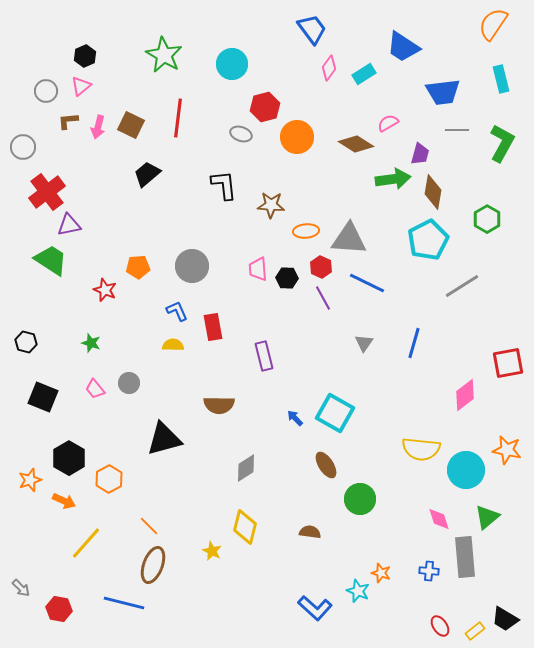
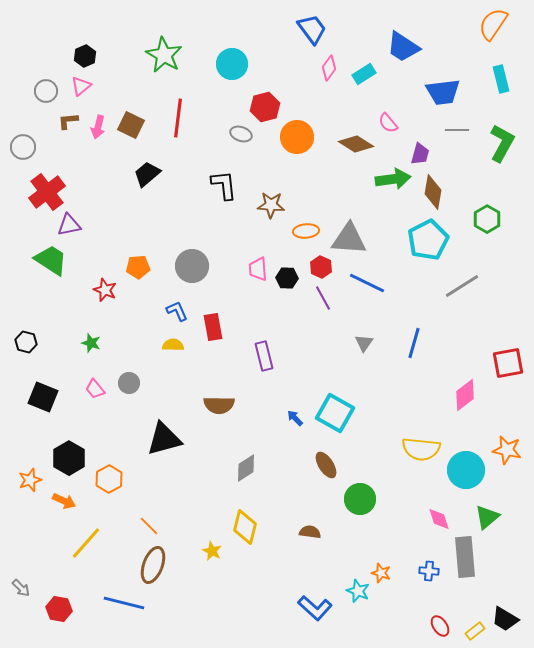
pink semicircle at (388, 123): rotated 100 degrees counterclockwise
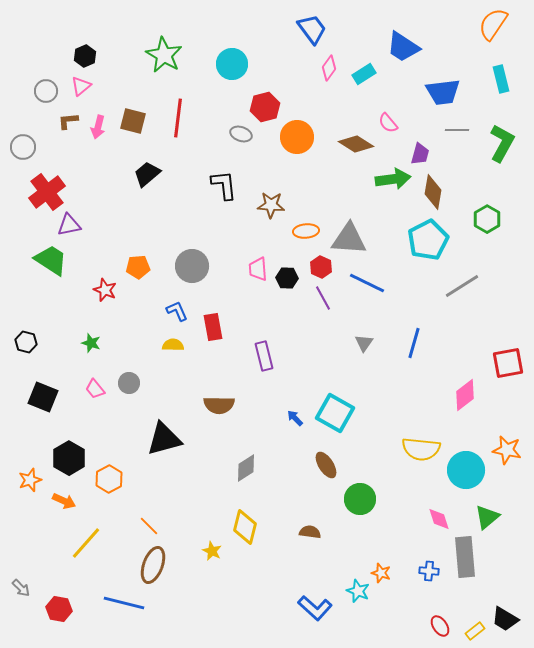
brown square at (131, 125): moved 2 px right, 4 px up; rotated 12 degrees counterclockwise
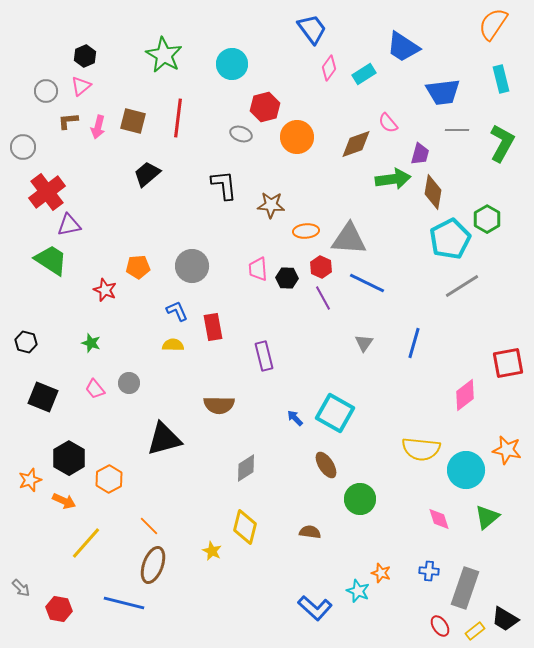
brown diamond at (356, 144): rotated 52 degrees counterclockwise
cyan pentagon at (428, 240): moved 22 px right, 1 px up
gray rectangle at (465, 557): moved 31 px down; rotated 24 degrees clockwise
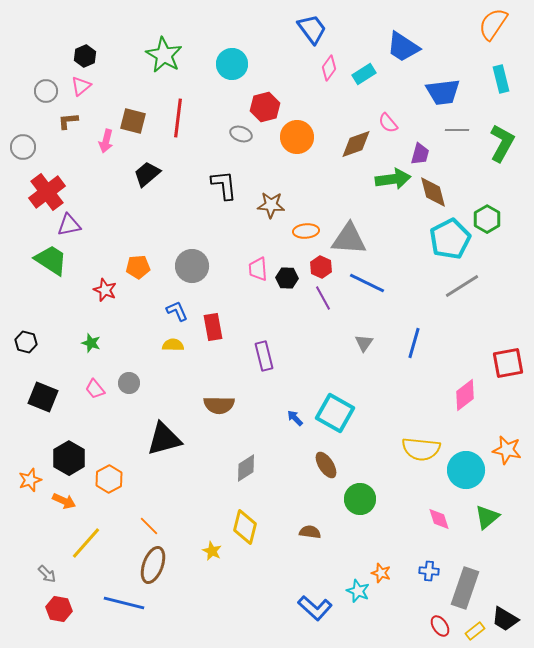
pink arrow at (98, 127): moved 8 px right, 14 px down
brown diamond at (433, 192): rotated 24 degrees counterclockwise
gray arrow at (21, 588): moved 26 px right, 14 px up
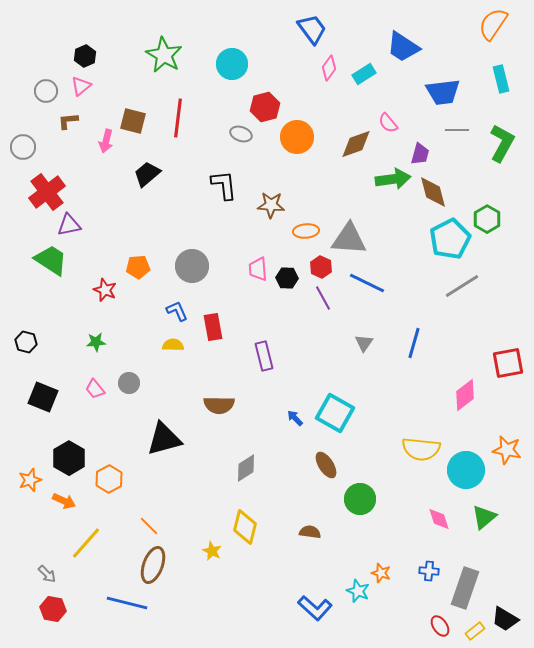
green star at (91, 343): moved 5 px right, 1 px up; rotated 24 degrees counterclockwise
green triangle at (487, 517): moved 3 px left
blue line at (124, 603): moved 3 px right
red hexagon at (59, 609): moved 6 px left
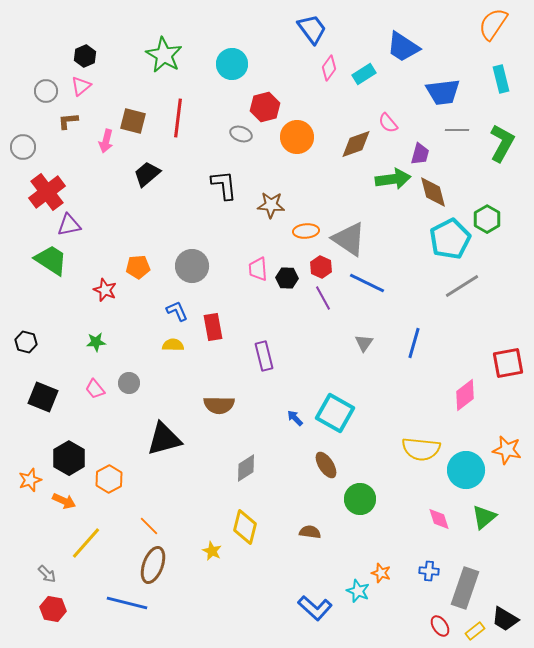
gray triangle at (349, 239): rotated 30 degrees clockwise
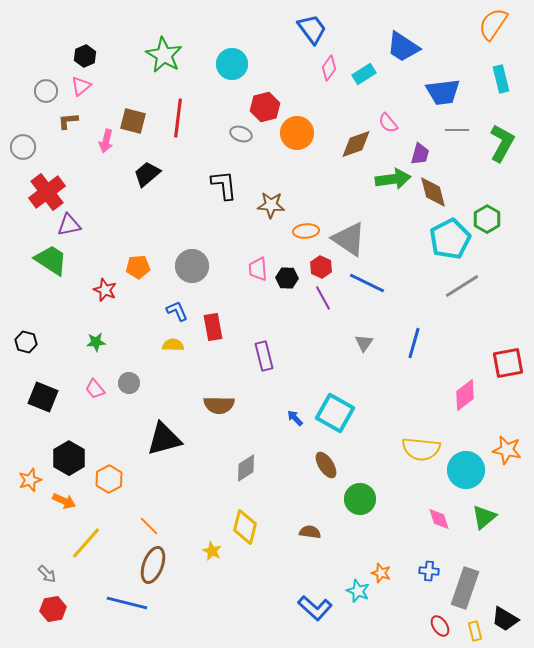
orange circle at (297, 137): moved 4 px up
red hexagon at (53, 609): rotated 20 degrees counterclockwise
yellow rectangle at (475, 631): rotated 66 degrees counterclockwise
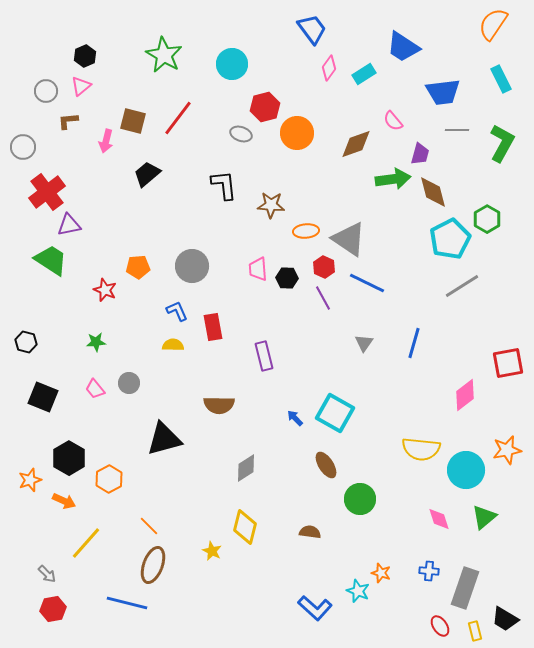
cyan rectangle at (501, 79): rotated 12 degrees counterclockwise
red line at (178, 118): rotated 30 degrees clockwise
pink semicircle at (388, 123): moved 5 px right, 2 px up
red hexagon at (321, 267): moved 3 px right
orange star at (507, 450): rotated 24 degrees counterclockwise
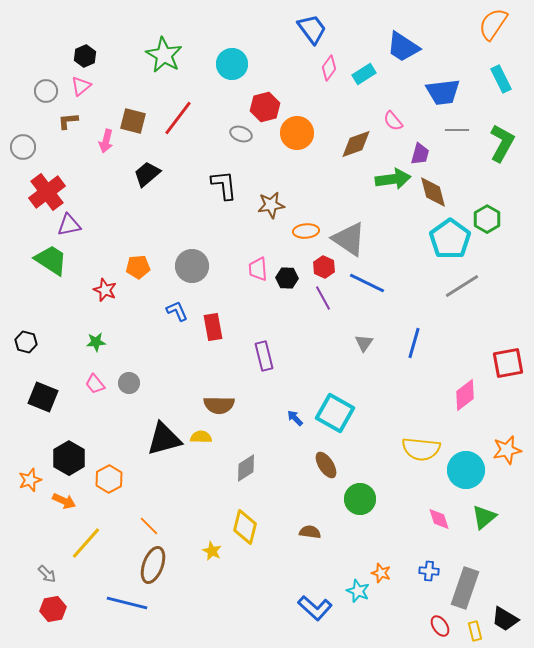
brown star at (271, 205): rotated 12 degrees counterclockwise
cyan pentagon at (450, 239): rotated 9 degrees counterclockwise
yellow semicircle at (173, 345): moved 28 px right, 92 px down
pink trapezoid at (95, 389): moved 5 px up
